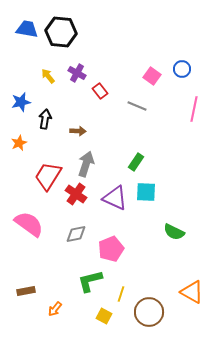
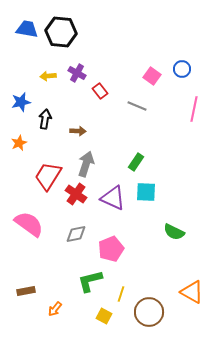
yellow arrow: rotated 56 degrees counterclockwise
purple triangle: moved 2 px left
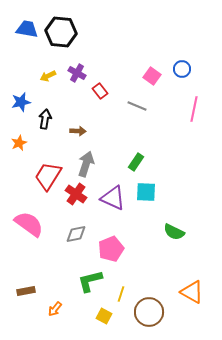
yellow arrow: rotated 21 degrees counterclockwise
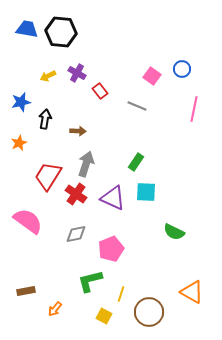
pink semicircle: moved 1 px left, 3 px up
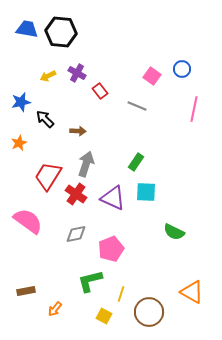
black arrow: rotated 54 degrees counterclockwise
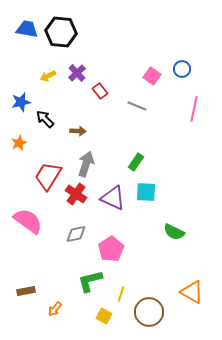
purple cross: rotated 18 degrees clockwise
pink pentagon: rotated 10 degrees counterclockwise
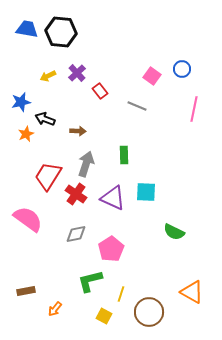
black arrow: rotated 24 degrees counterclockwise
orange star: moved 7 px right, 9 px up
green rectangle: moved 12 px left, 7 px up; rotated 36 degrees counterclockwise
pink semicircle: moved 2 px up
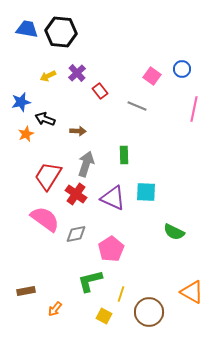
pink semicircle: moved 17 px right
